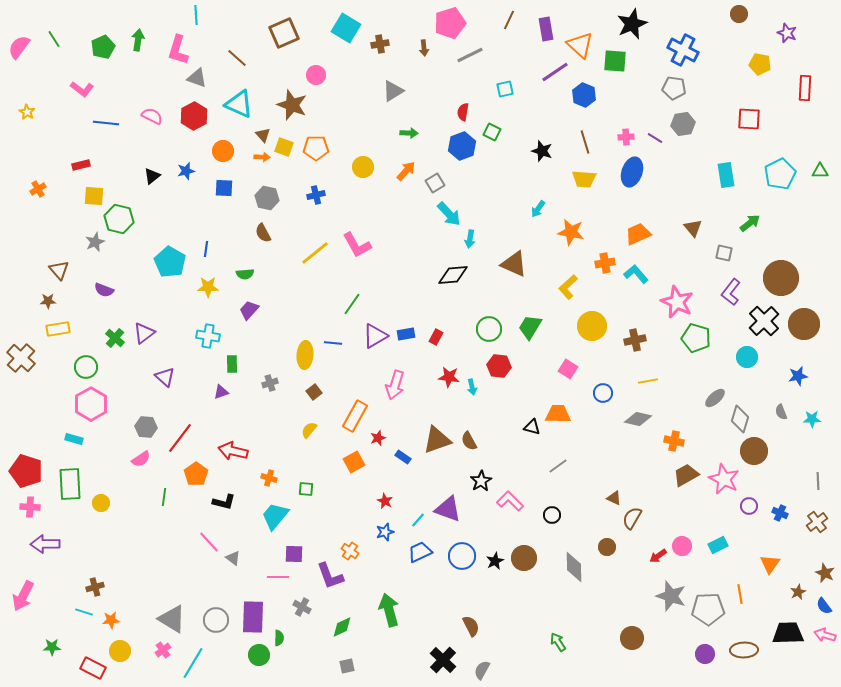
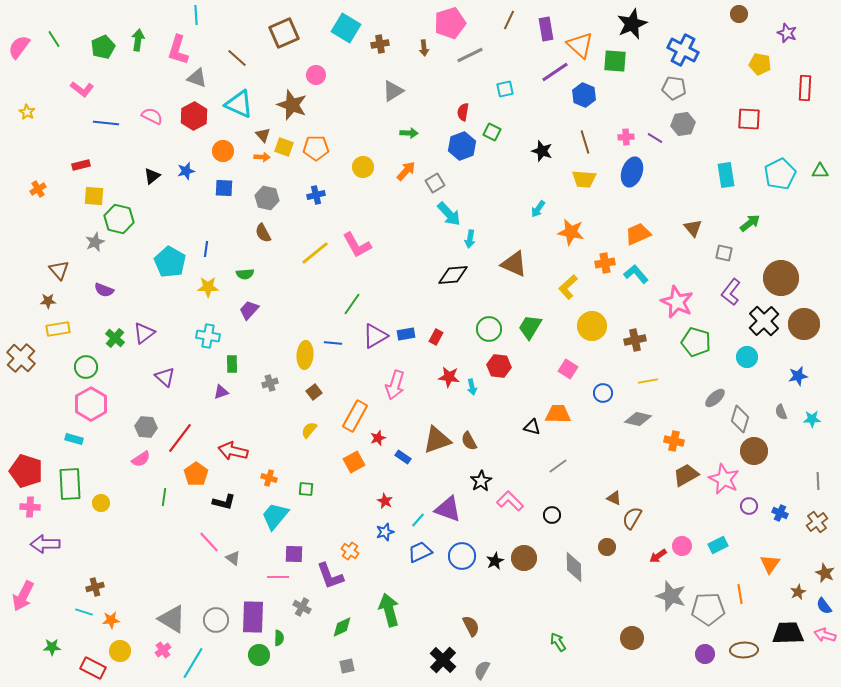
green pentagon at (696, 338): moved 4 px down
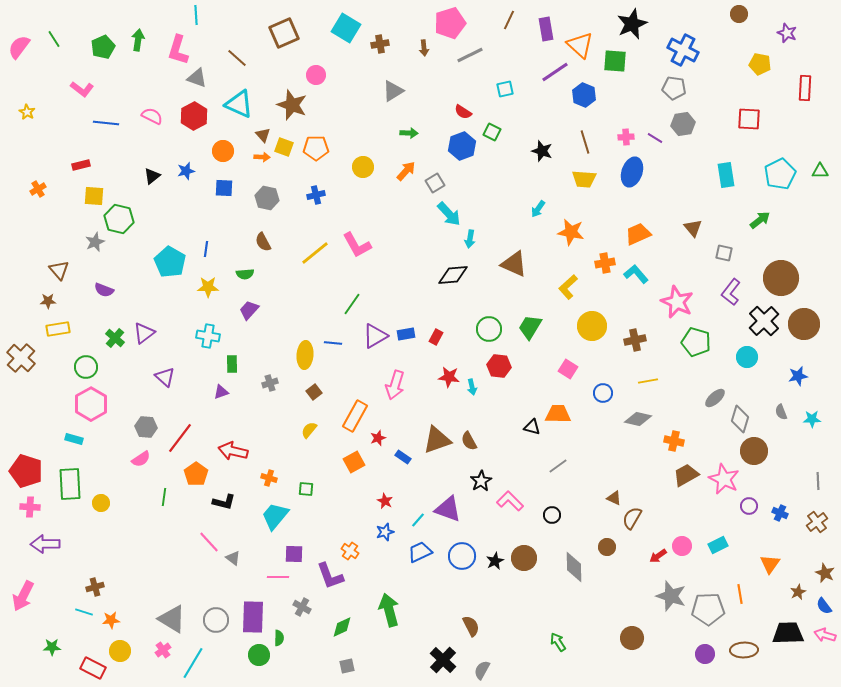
red semicircle at (463, 112): rotated 66 degrees counterclockwise
green arrow at (750, 223): moved 10 px right, 3 px up
brown semicircle at (263, 233): moved 9 px down
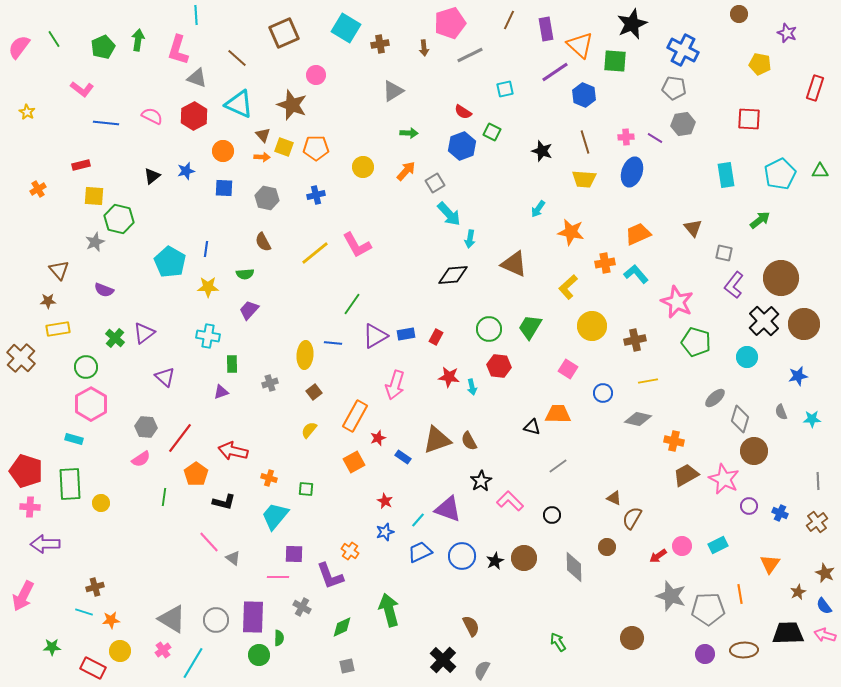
red rectangle at (805, 88): moved 10 px right; rotated 15 degrees clockwise
purple L-shape at (731, 292): moved 3 px right, 7 px up
